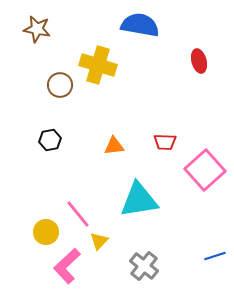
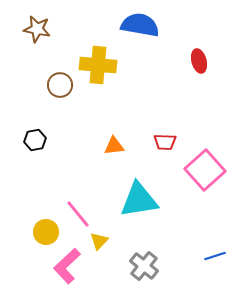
yellow cross: rotated 12 degrees counterclockwise
black hexagon: moved 15 px left
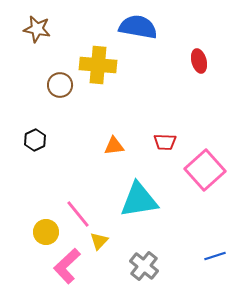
blue semicircle: moved 2 px left, 2 px down
black hexagon: rotated 15 degrees counterclockwise
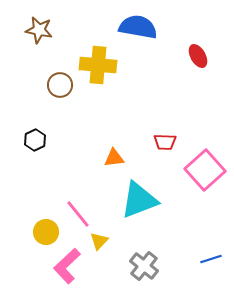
brown star: moved 2 px right, 1 px down
red ellipse: moved 1 px left, 5 px up; rotated 15 degrees counterclockwise
orange triangle: moved 12 px down
cyan triangle: rotated 12 degrees counterclockwise
blue line: moved 4 px left, 3 px down
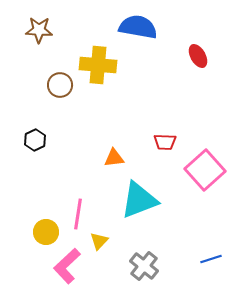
brown star: rotated 8 degrees counterclockwise
pink line: rotated 48 degrees clockwise
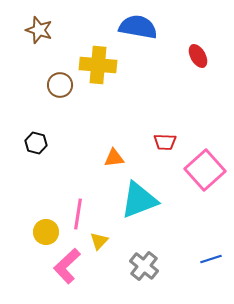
brown star: rotated 16 degrees clockwise
black hexagon: moved 1 px right, 3 px down; rotated 20 degrees counterclockwise
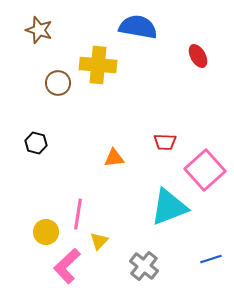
brown circle: moved 2 px left, 2 px up
cyan triangle: moved 30 px right, 7 px down
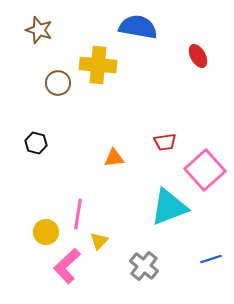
red trapezoid: rotated 10 degrees counterclockwise
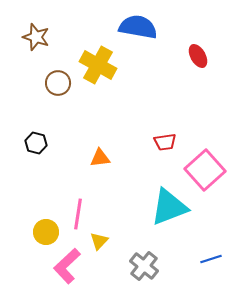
brown star: moved 3 px left, 7 px down
yellow cross: rotated 24 degrees clockwise
orange triangle: moved 14 px left
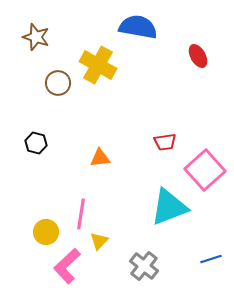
pink line: moved 3 px right
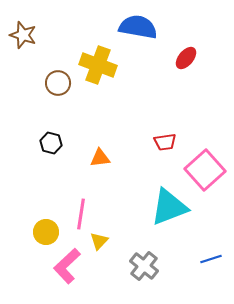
brown star: moved 13 px left, 2 px up
red ellipse: moved 12 px left, 2 px down; rotated 70 degrees clockwise
yellow cross: rotated 9 degrees counterclockwise
black hexagon: moved 15 px right
